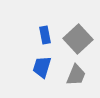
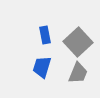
gray square: moved 3 px down
gray trapezoid: moved 2 px right, 2 px up
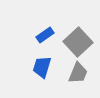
blue rectangle: rotated 66 degrees clockwise
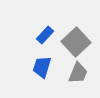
blue rectangle: rotated 12 degrees counterclockwise
gray square: moved 2 px left
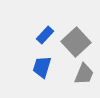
gray trapezoid: moved 6 px right, 1 px down
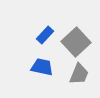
blue trapezoid: rotated 85 degrees clockwise
gray trapezoid: moved 5 px left
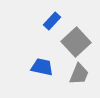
blue rectangle: moved 7 px right, 14 px up
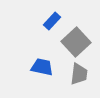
gray trapezoid: rotated 15 degrees counterclockwise
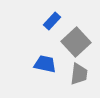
blue trapezoid: moved 3 px right, 3 px up
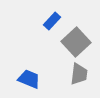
blue trapezoid: moved 16 px left, 15 px down; rotated 10 degrees clockwise
